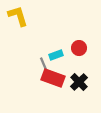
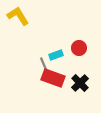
yellow L-shape: rotated 15 degrees counterclockwise
black cross: moved 1 px right, 1 px down
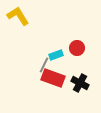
red circle: moved 2 px left
gray line: rotated 49 degrees clockwise
black cross: rotated 18 degrees counterclockwise
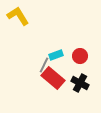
red circle: moved 3 px right, 8 px down
red rectangle: rotated 20 degrees clockwise
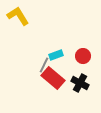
red circle: moved 3 px right
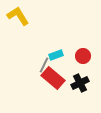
black cross: rotated 36 degrees clockwise
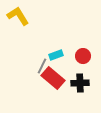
gray line: moved 2 px left, 1 px down
black cross: rotated 24 degrees clockwise
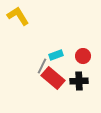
black cross: moved 1 px left, 2 px up
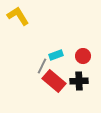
red rectangle: moved 1 px right, 3 px down
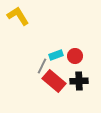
red circle: moved 8 px left
